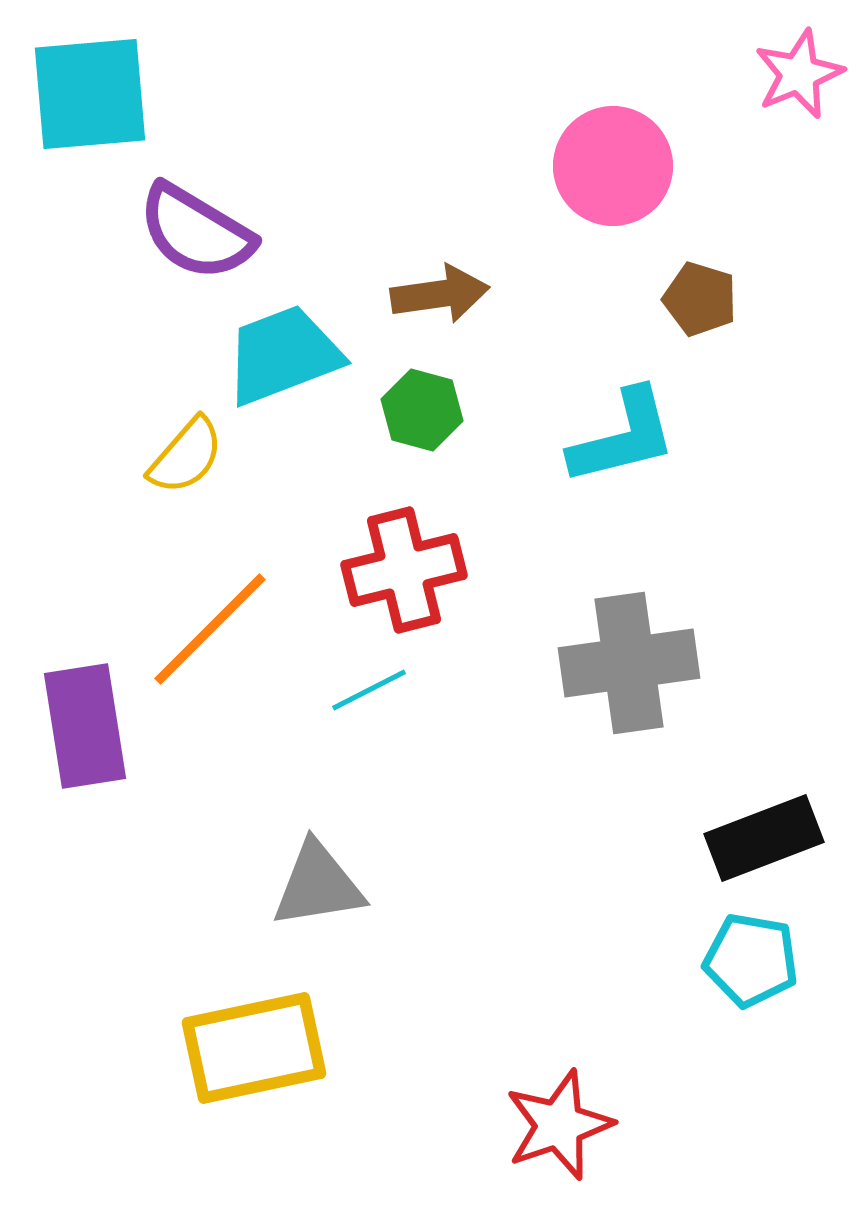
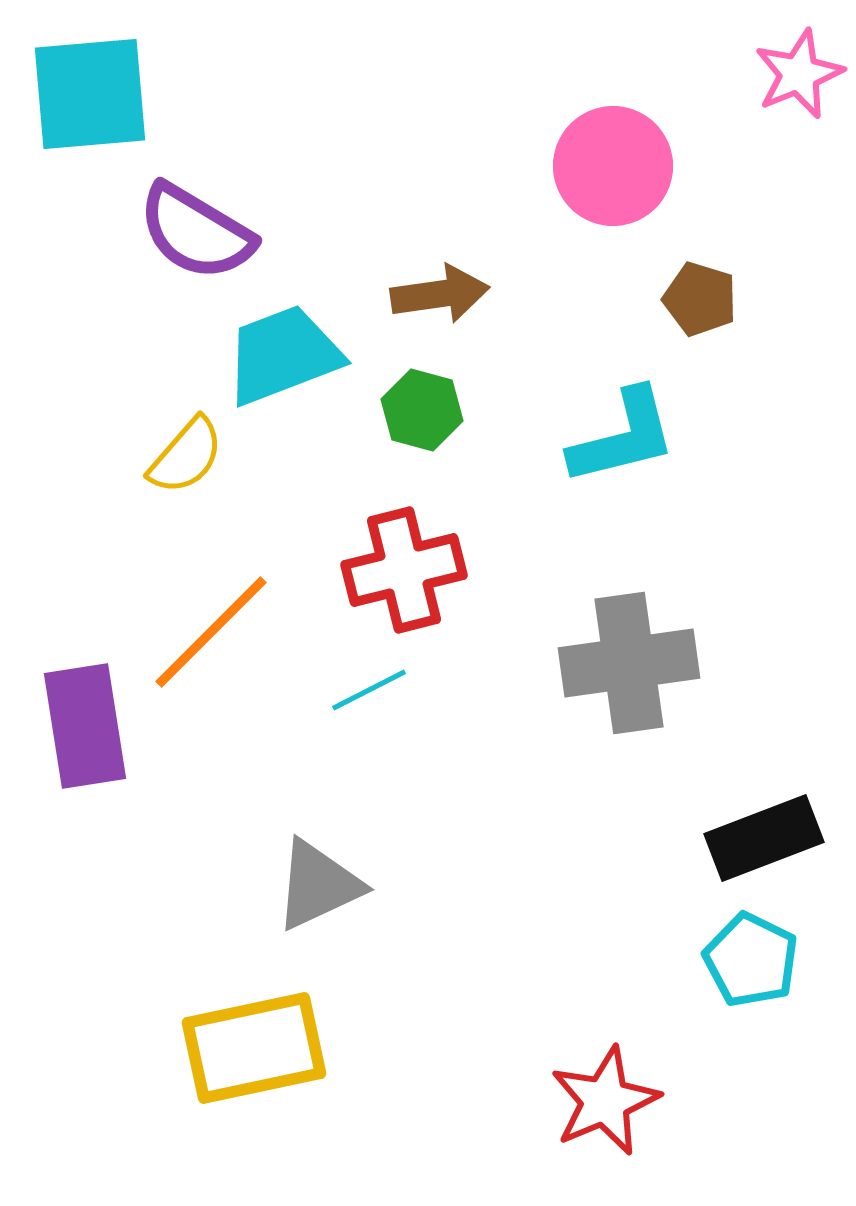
orange line: moved 1 px right, 3 px down
gray triangle: rotated 16 degrees counterclockwise
cyan pentagon: rotated 16 degrees clockwise
red star: moved 46 px right, 24 px up; rotated 4 degrees counterclockwise
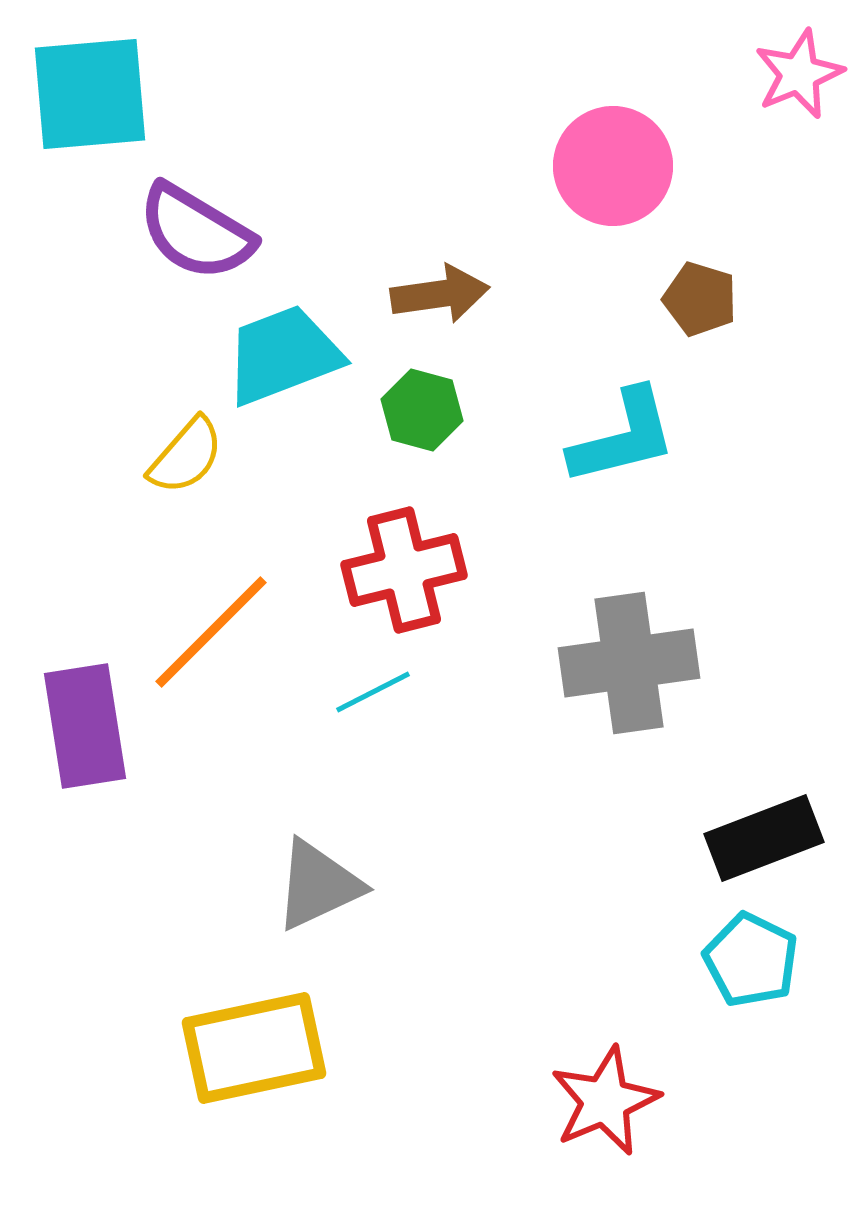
cyan line: moved 4 px right, 2 px down
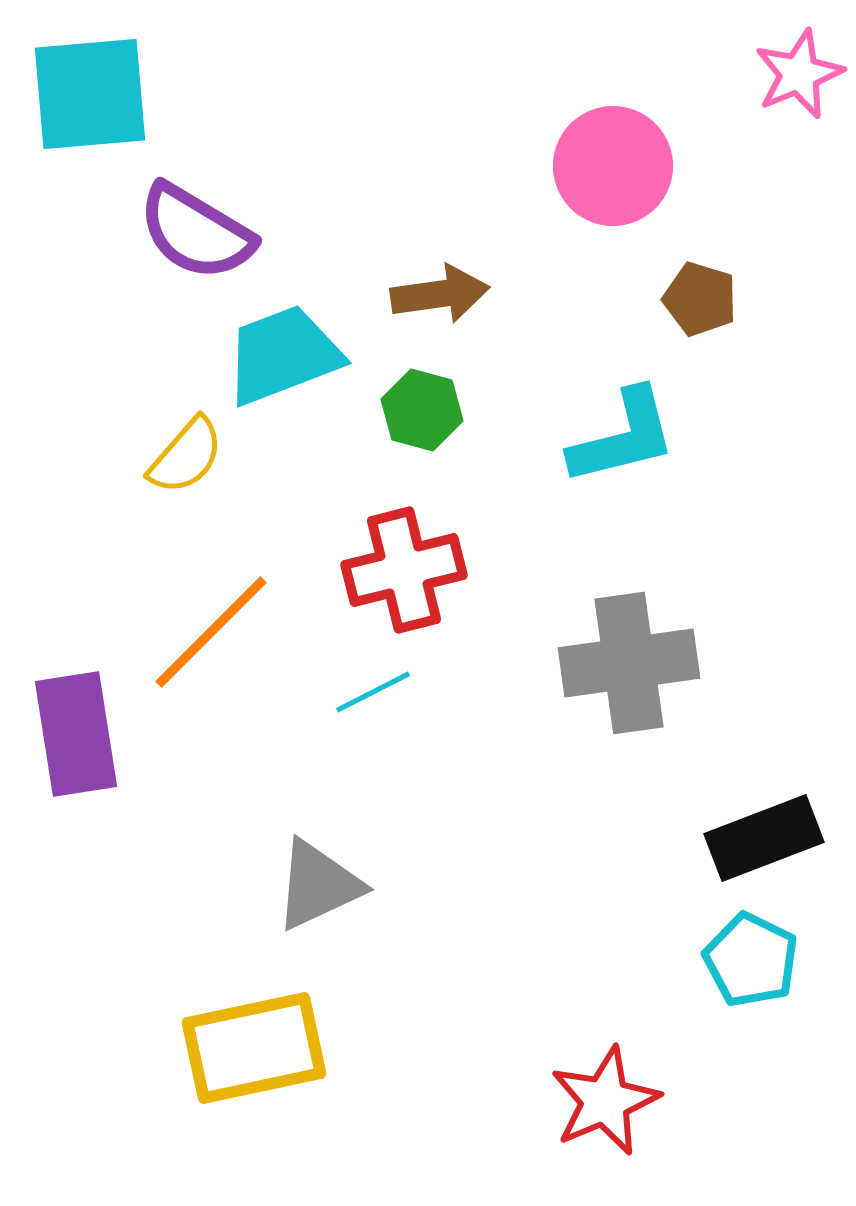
purple rectangle: moved 9 px left, 8 px down
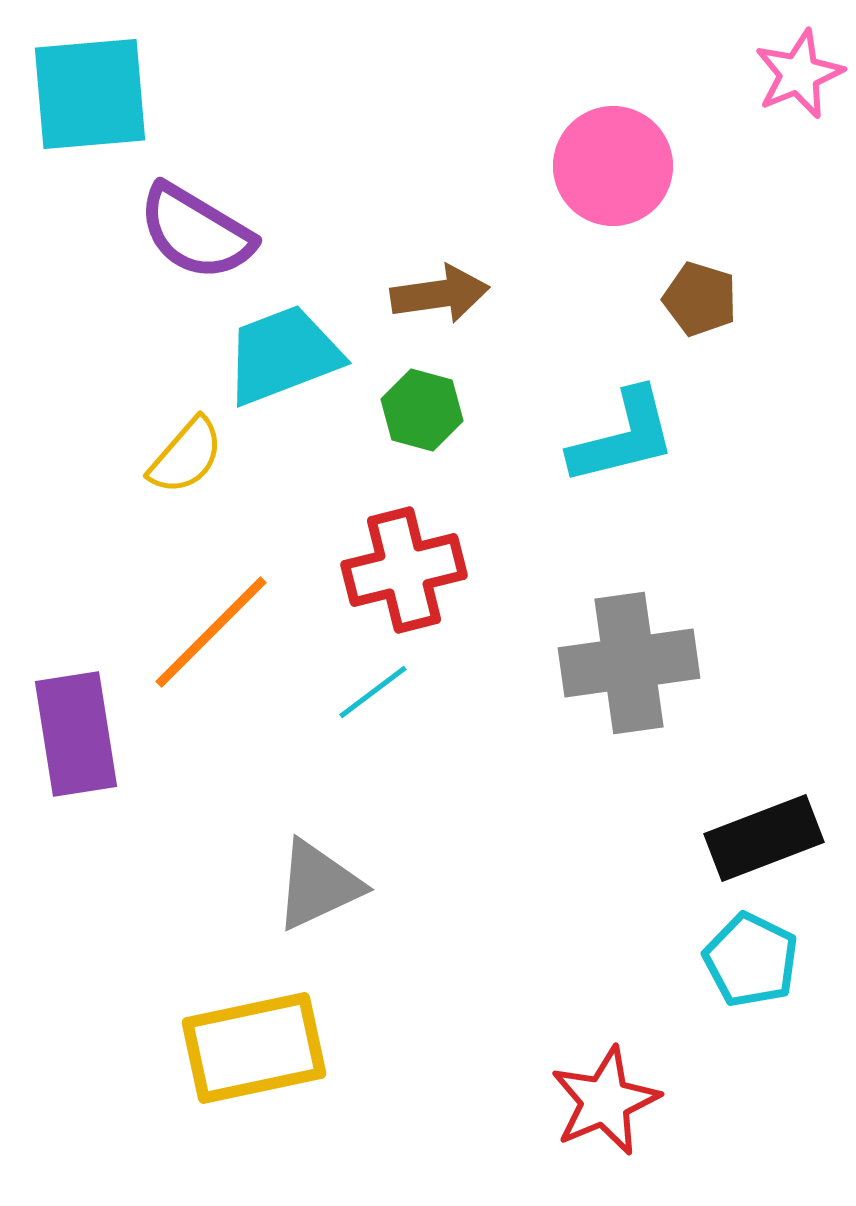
cyan line: rotated 10 degrees counterclockwise
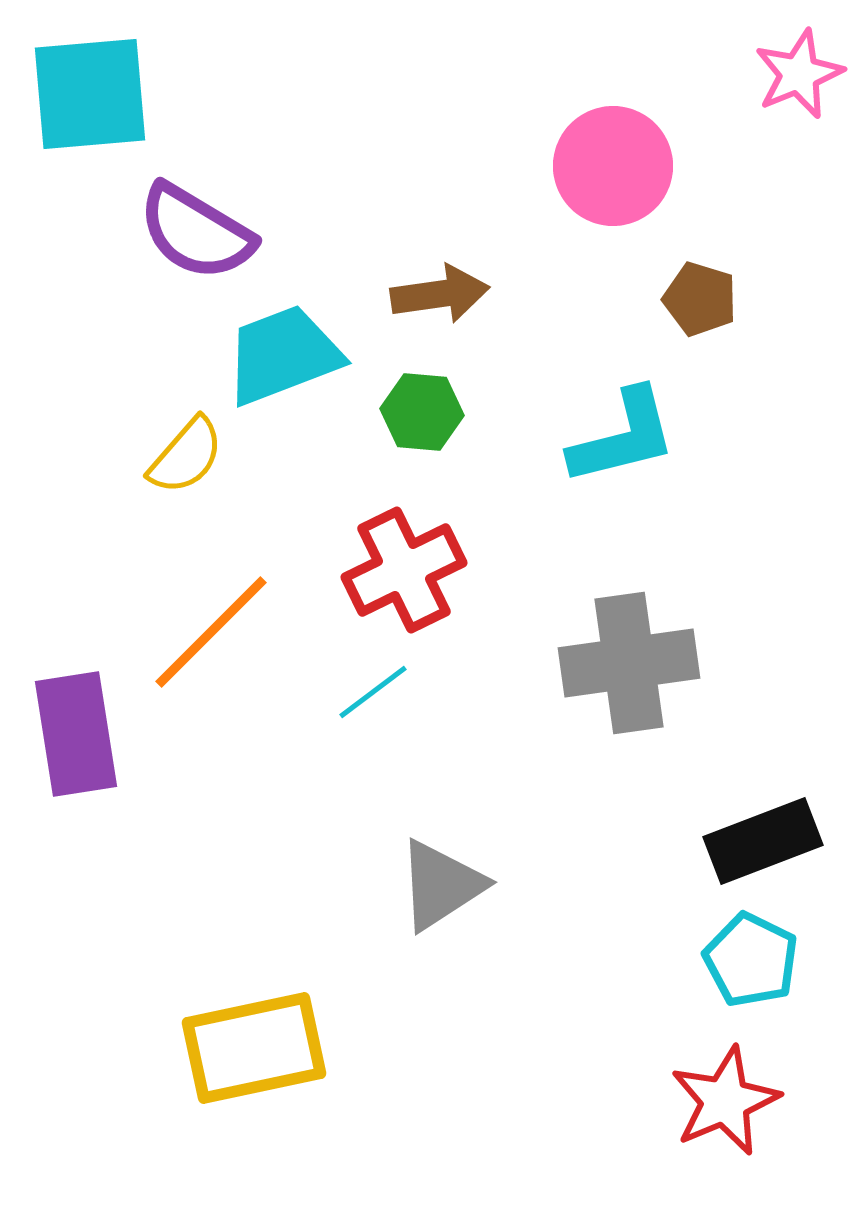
green hexagon: moved 2 px down; rotated 10 degrees counterclockwise
red cross: rotated 12 degrees counterclockwise
black rectangle: moved 1 px left, 3 px down
gray triangle: moved 123 px right; rotated 8 degrees counterclockwise
red star: moved 120 px right
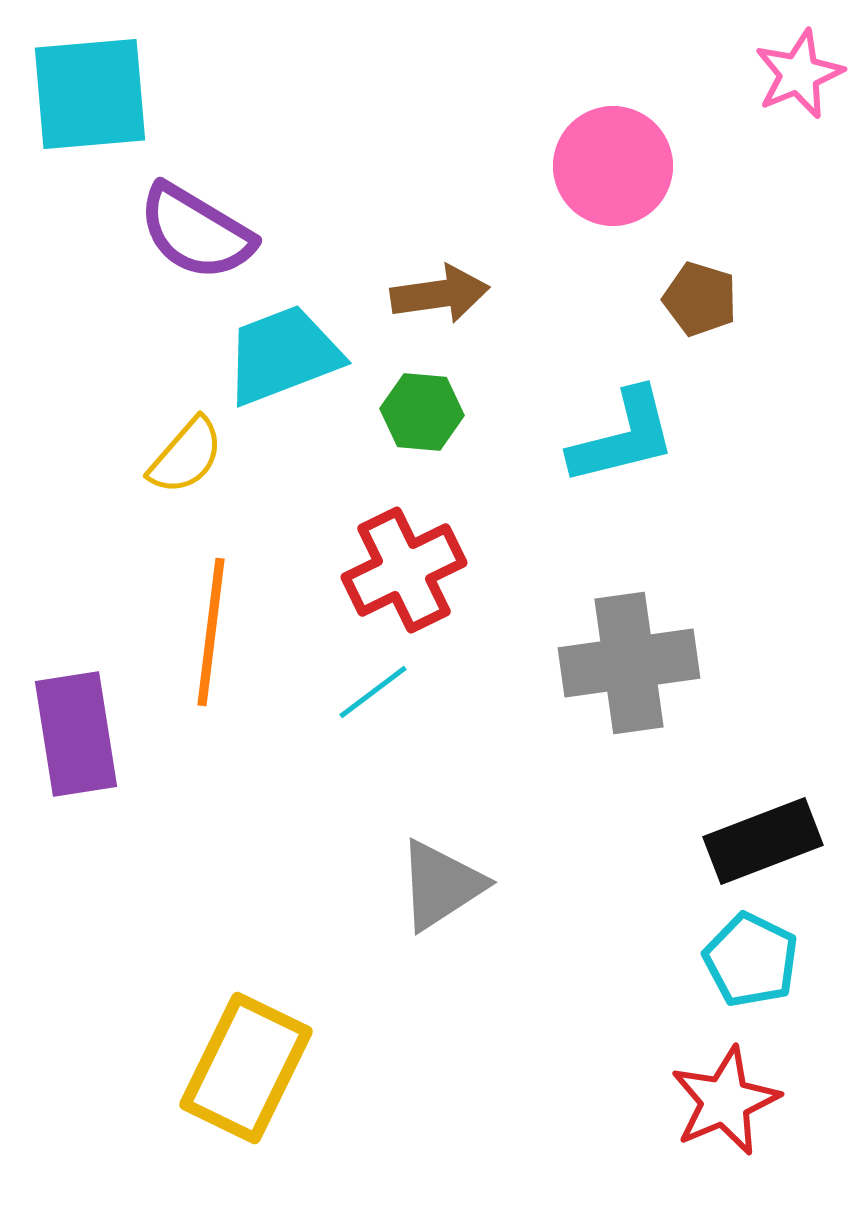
orange line: rotated 38 degrees counterclockwise
yellow rectangle: moved 8 px left, 20 px down; rotated 52 degrees counterclockwise
